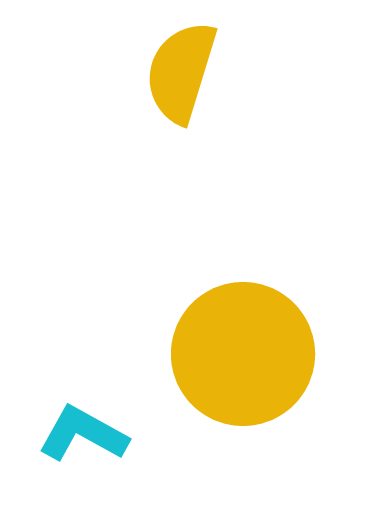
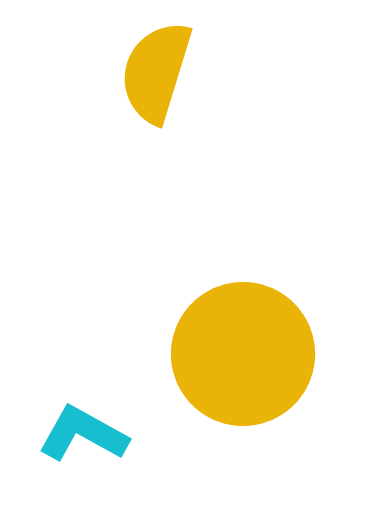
yellow semicircle: moved 25 px left
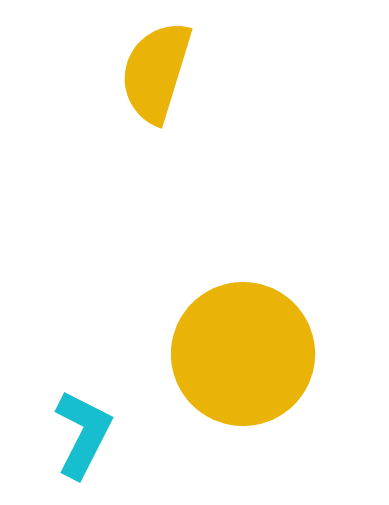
cyan L-shape: rotated 88 degrees clockwise
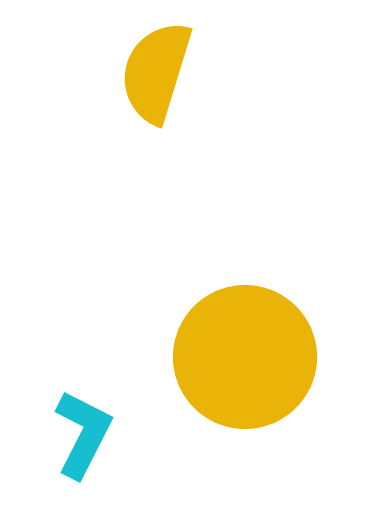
yellow circle: moved 2 px right, 3 px down
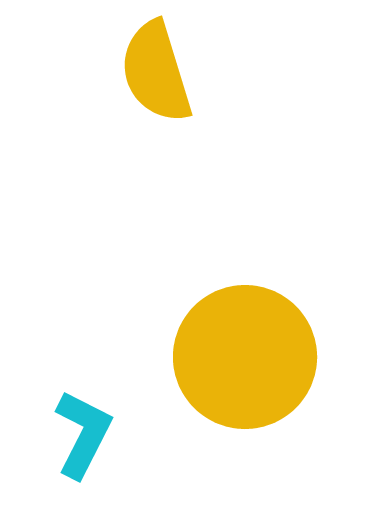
yellow semicircle: rotated 34 degrees counterclockwise
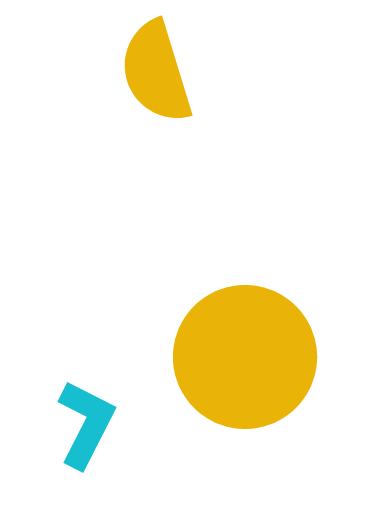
cyan L-shape: moved 3 px right, 10 px up
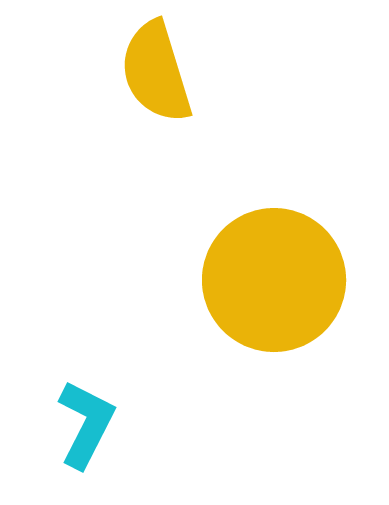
yellow circle: moved 29 px right, 77 px up
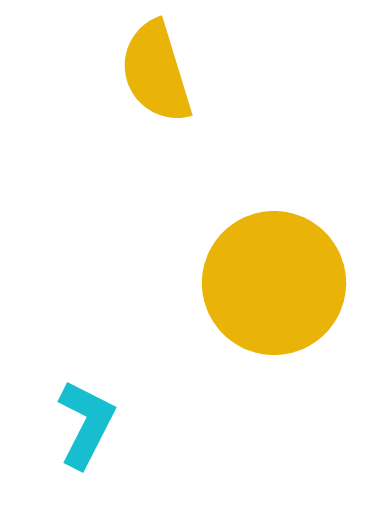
yellow circle: moved 3 px down
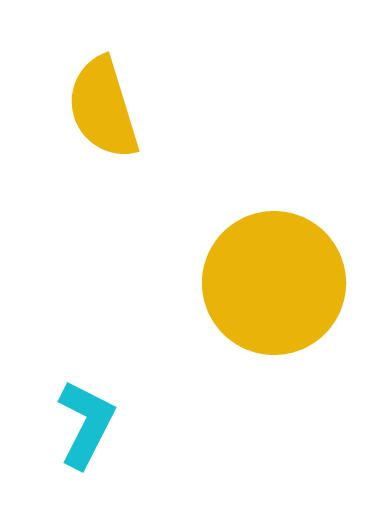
yellow semicircle: moved 53 px left, 36 px down
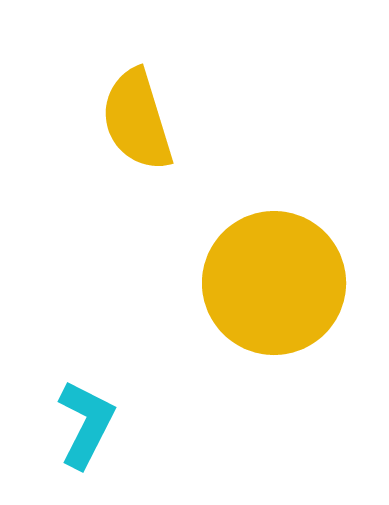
yellow semicircle: moved 34 px right, 12 px down
